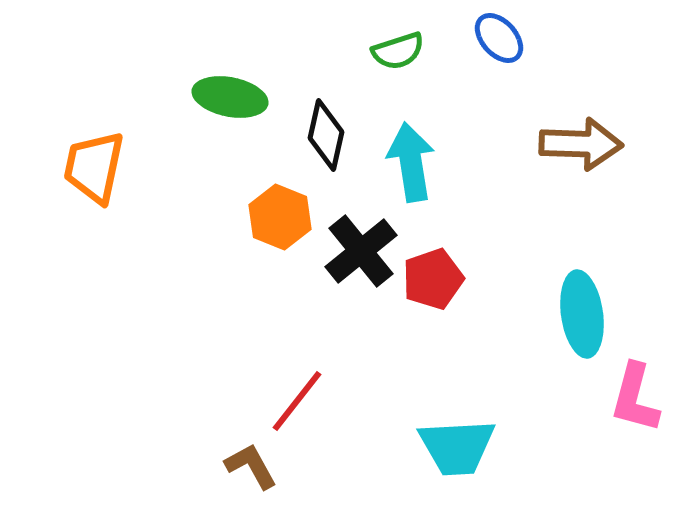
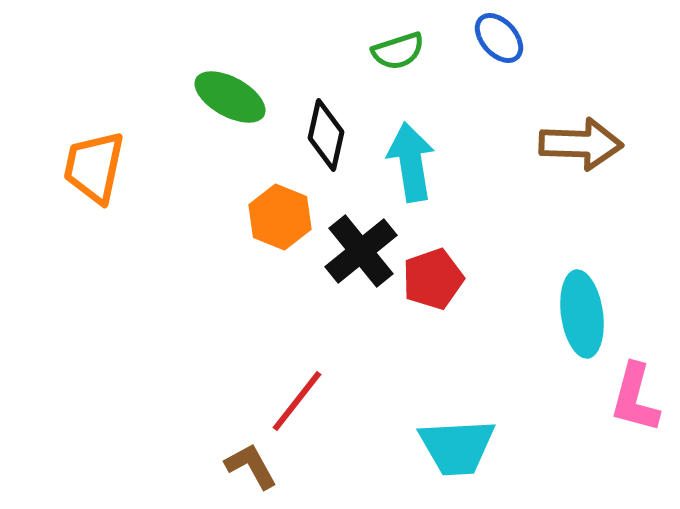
green ellipse: rotated 18 degrees clockwise
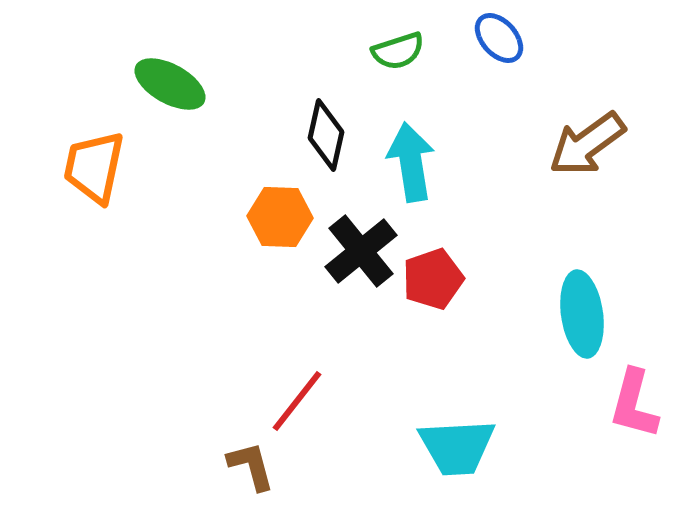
green ellipse: moved 60 px left, 13 px up
brown arrow: moved 6 px right; rotated 142 degrees clockwise
orange hexagon: rotated 20 degrees counterclockwise
pink L-shape: moved 1 px left, 6 px down
brown L-shape: rotated 14 degrees clockwise
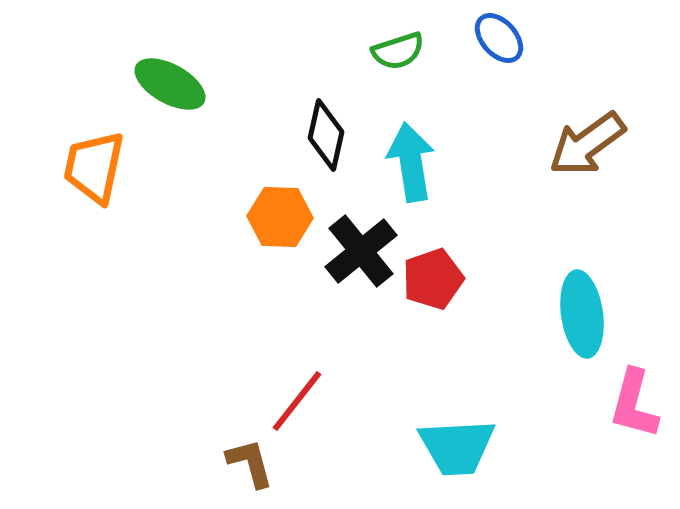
brown L-shape: moved 1 px left, 3 px up
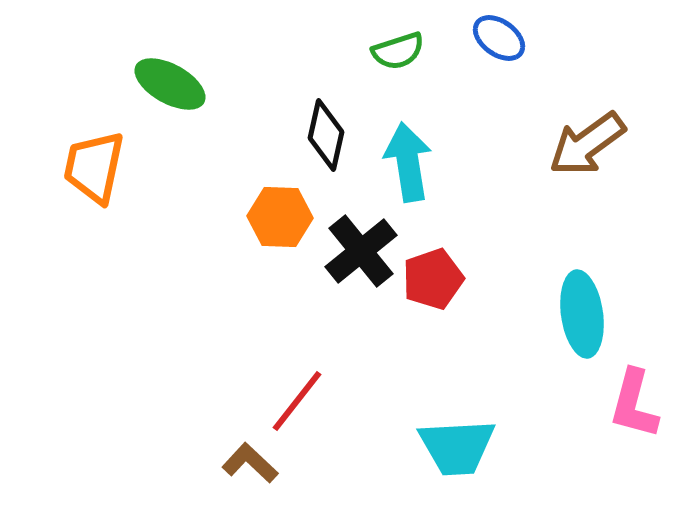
blue ellipse: rotated 12 degrees counterclockwise
cyan arrow: moved 3 px left
brown L-shape: rotated 32 degrees counterclockwise
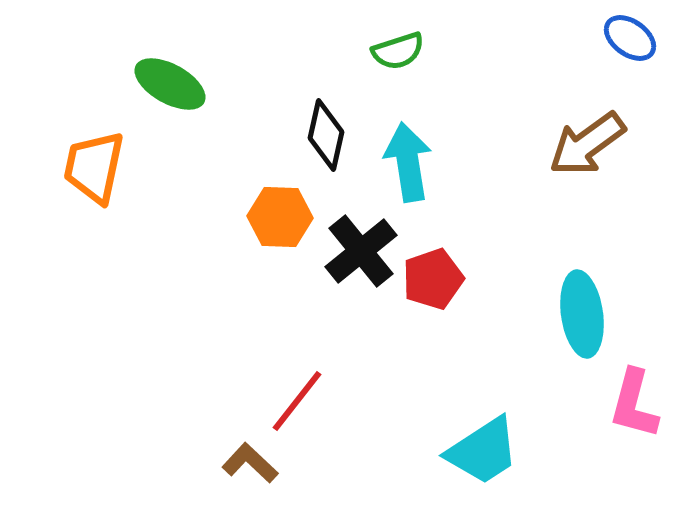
blue ellipse: moved 131 px right
cyan trapezoid: moved 26 px right, 4 px down; rotated 30 degrees counterclockwise
